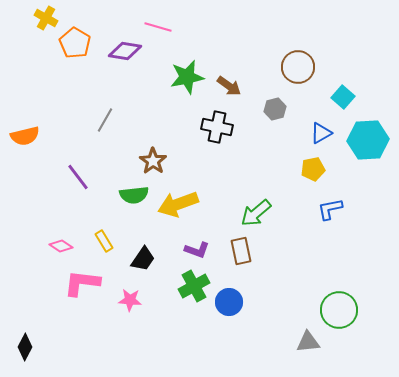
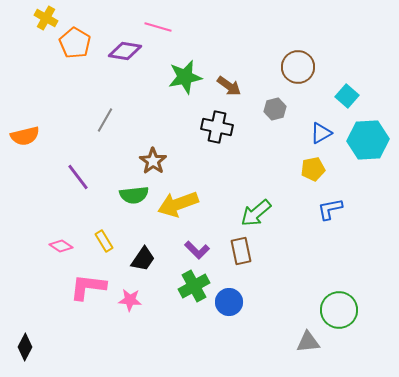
green star: moved 2 px left
cyan square: moved 4 px right, 1 px up
purple L-shape: rotated 25 degrees clockwise
pink L-shape: moved 6 px right, 4 px down
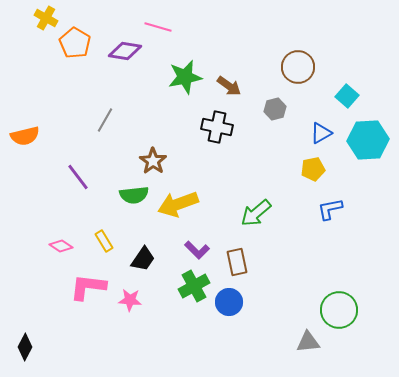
brown rectangle: moved 4 px left, 11 px down
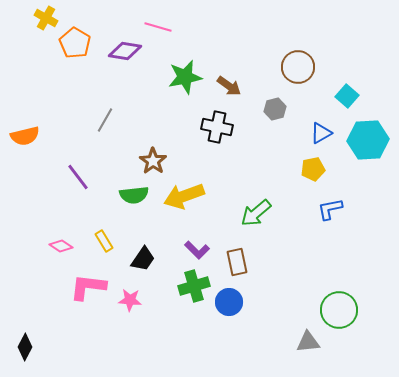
yellow arrow: moved 6 px right, 8 px up
green cross: rotated 12 degrees clockwise
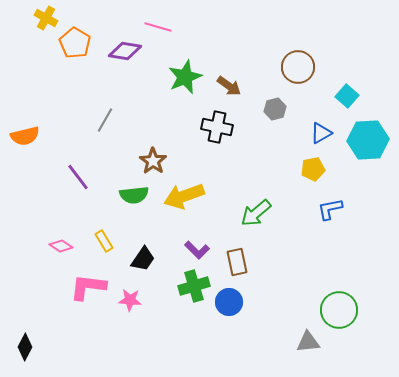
green star: rotated 12 degrees counterclockwise
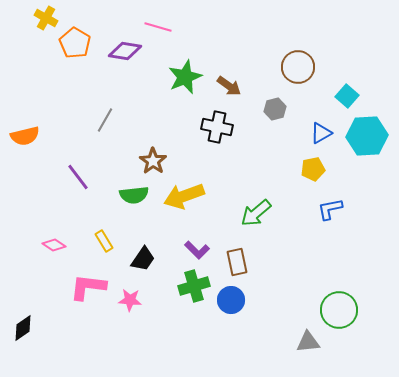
cyan hexagon: moved 1 px left, 4 px up
pink diamond: moved 7 px left, 1 px up
blue circle: moved 2 px right, 2 px up
black diamond: moved 2 px left, 19 px up; rotated 28 degrees clockwise
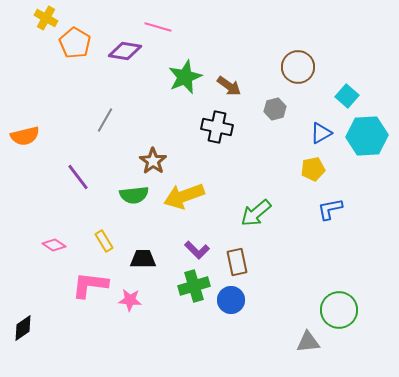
black trapezoid: rotated 124 degrees counterclockwise
pink L-shape: moved 2 px right, 2 px up
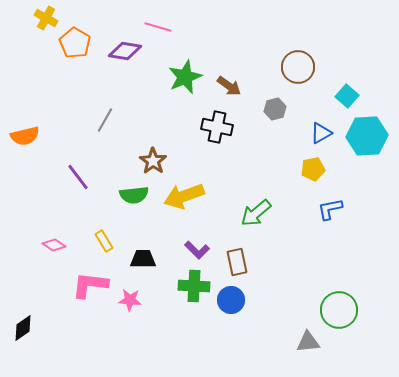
green cross: rotated 20 degrees clockwise
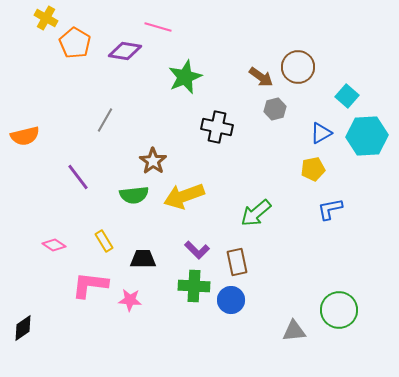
brown arrow: moved 32 px right, 9 px up
gray triangle: moved 14 px left, 11 px up
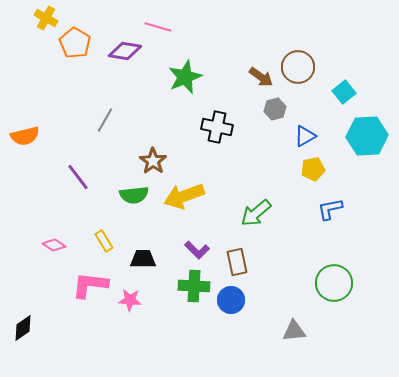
cyan square: moved 3 px left, 4 px up; rotated 10 degrees clockwise
blue triangle: moved 16 px left, 3 px down
green circle: moved 5 px left, 27 px up
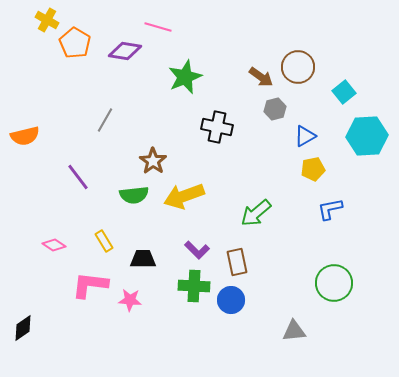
yellow cross: moved 1 px right, 2 px down
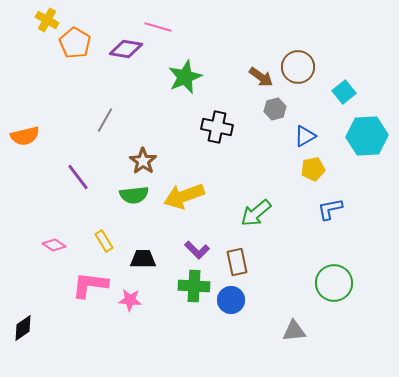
purple diamond: moved 1 px right, 2 px up
brown star: moved 10 px left
